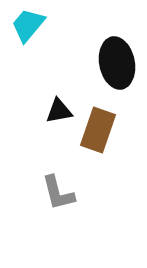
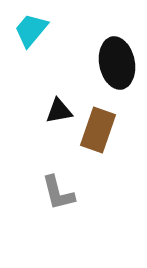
cyan trapezoid: moved 3 px right, 5 px down
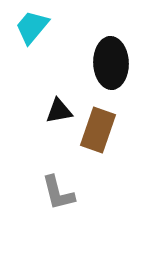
cyan trapezoid: moved 1 px right, 3 px up
black ellipse: moved 6 px left; rotated 9 degrees clockwise
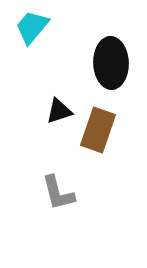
black triangle: rotated 8 degrees counterclockwise
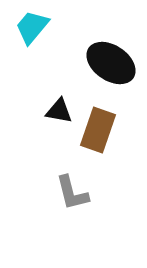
black ellipse: rotated 54 degrees counterclockwise
black triangle: rotated 28 degrees clockwise
gray L-shape: moved 14 px right
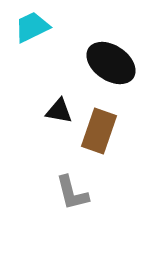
cyan trapezoid: rotated 24 degrees clockwise
brown rectangle: moved 1 px right, 1 px down
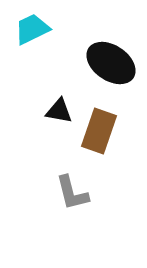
cyan trapezoid: moved 2 px down
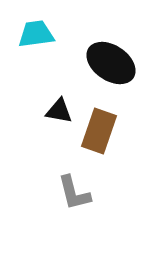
cyan trapezoid: moved 4 px right, 5 px down; rotated 18 degrees clockwise
gray L-shape: moved 2 px right
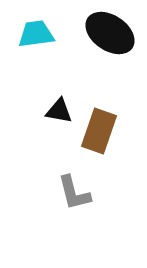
black ellipse: moved 1 px left, 30 px up
